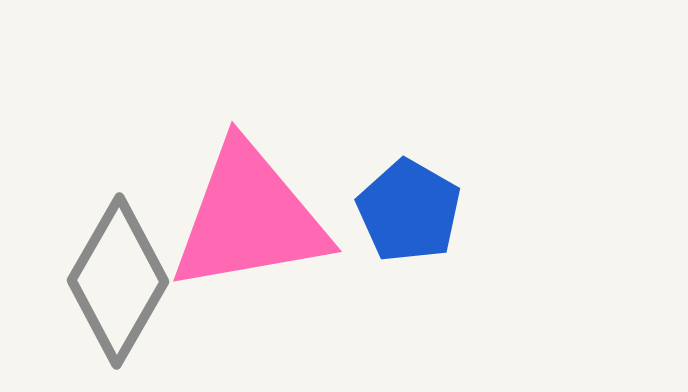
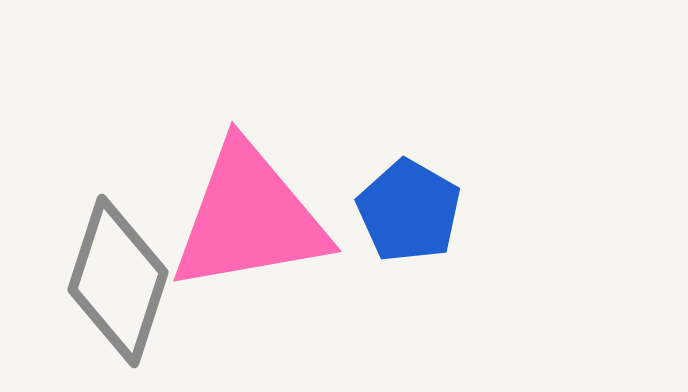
gray diamond: rotated 12 degrees counterclockwise
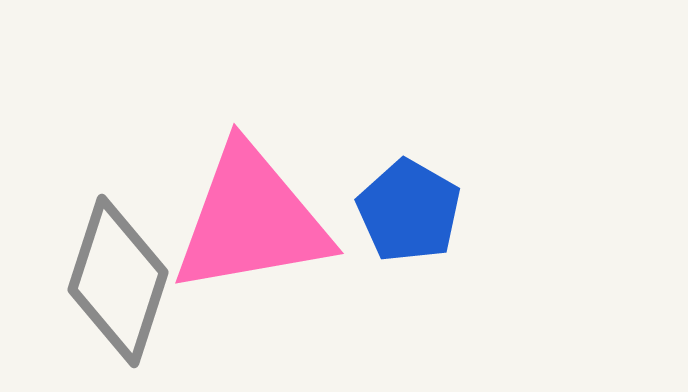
pink triangle: moved 2 px right, 2 px down
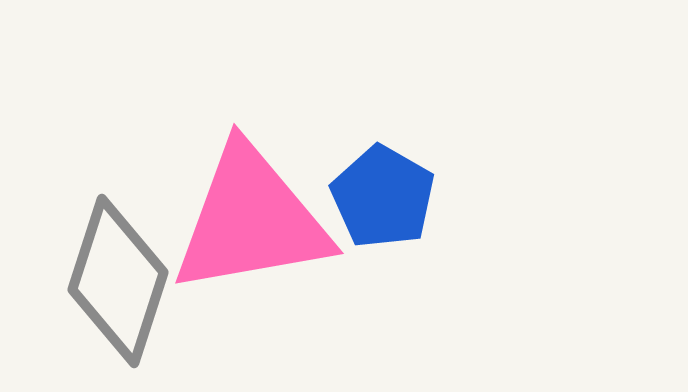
blue pentagon: moved 26 px left, 14 px up
